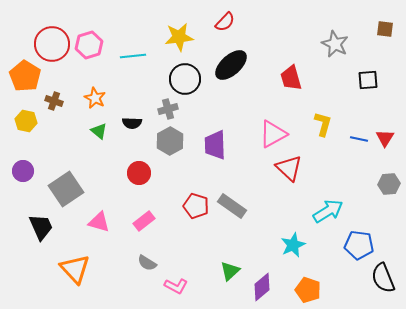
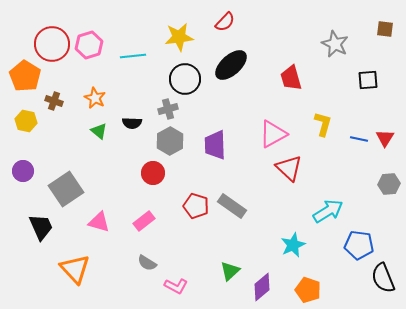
red circle at (139, 173): moved 14 px right
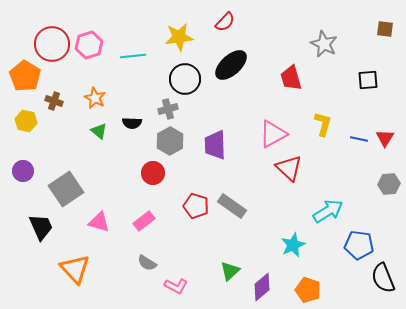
gray star at (335, 44): moved 11 px left
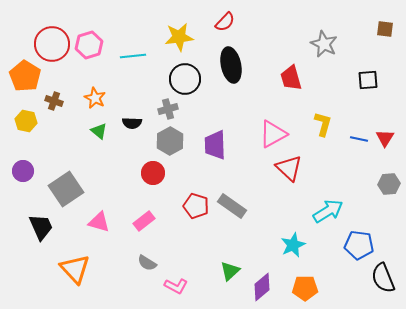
black ellipse at (231, 65): rotated 60 degrees counterclockwise
orange pentagon at (308, 290): moved 3 px left, 2 px up; rotated 20 degrees counterclockwise
